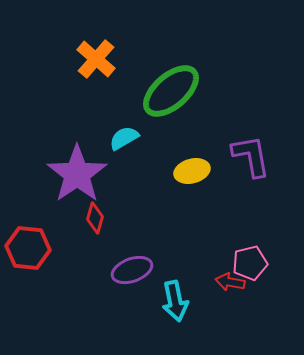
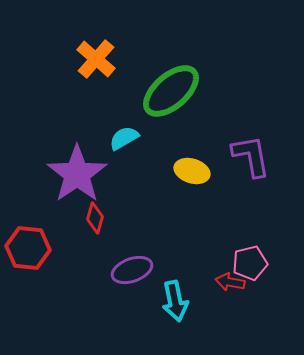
yellow ellipse: rotated 32 degrees clockwise
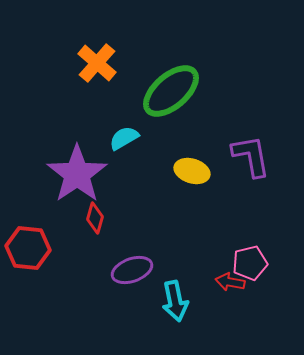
orange cross: moved 1 px right, 4 px down
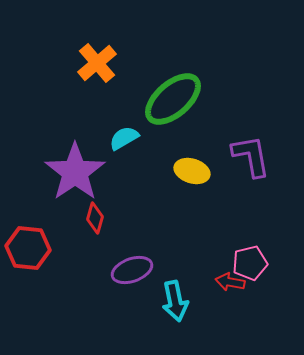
orange cross: rotated 9 degrees clockwise
green ellipse: moved 2 px right, 8 px down
purple star: moved 2 px left, 2 px up
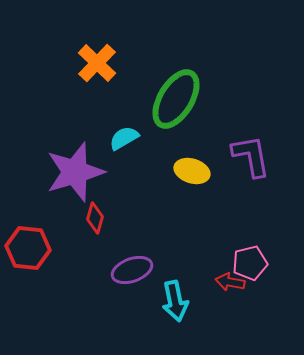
orange cross: rotated 6 degrees counterclockwise
green ellipse: moved 3 px right; rotated 18 degrees counterclockwise
purple star: rotated 18 degrees clockwise
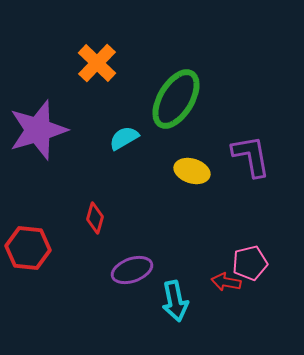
purple star: moved 37 px left, 42 px up
red arrow: moved 4 px left
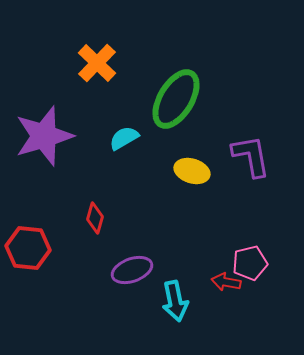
purple star: moved 6 px right, 6 px down
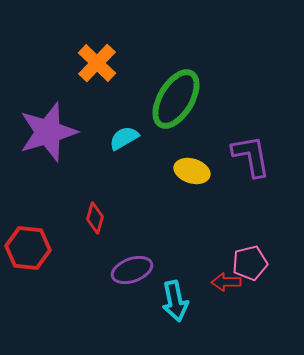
purple star: moved 4 px right, 4 px up
red arrow: rotated 12 degrees counterclockwise
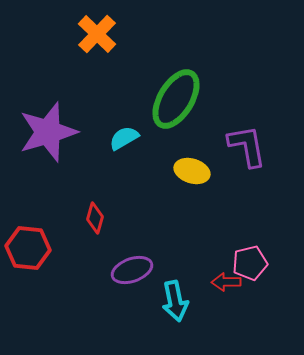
orange cross: moved 29 px up
purple L-shape: moved 4 px left, 10 px up
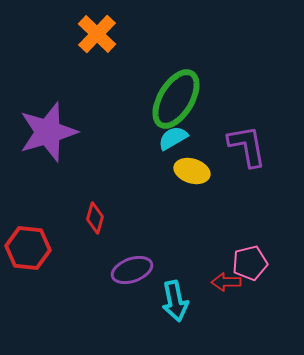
cyan semicircle: moved 49 px right
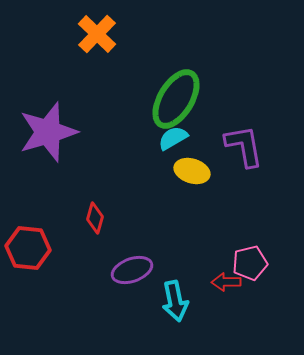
purple L-shape: moved 3 px left
